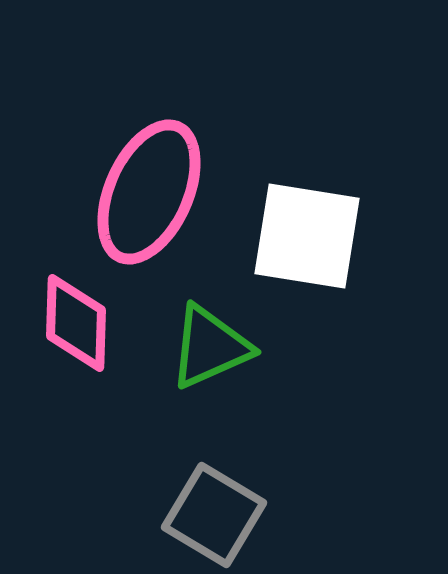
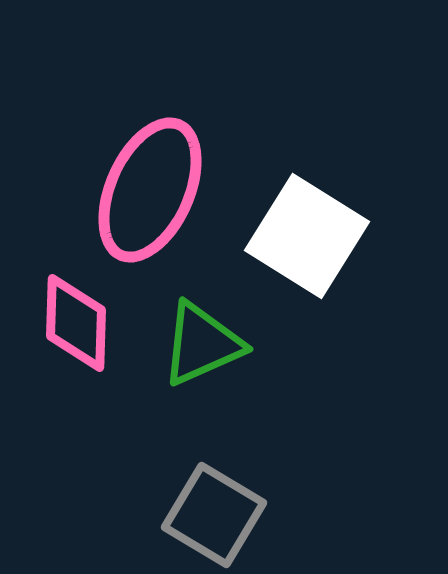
pink ellipse: moved 1 px right, 2 px up
white square: rotated 23 degrees clockwise
green triangle: moved 8 px left, 3 px up
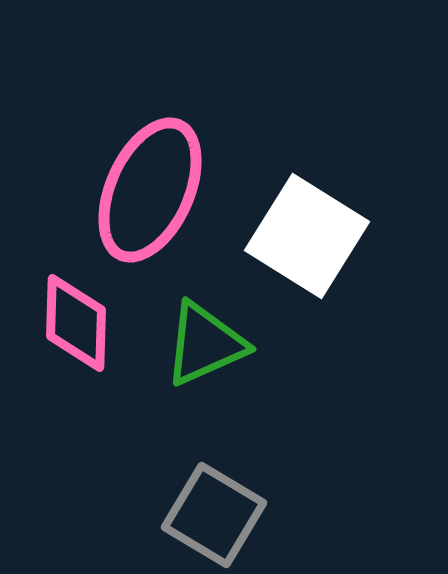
green triangle: moved 3 px right
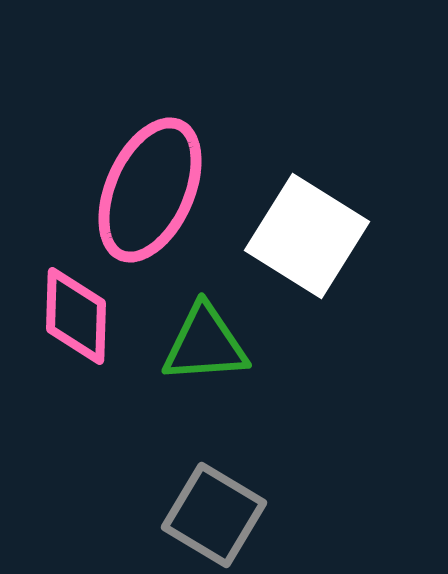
pink diamond: moved 7 px up
green triangle: rotated 20 degrees clockwise
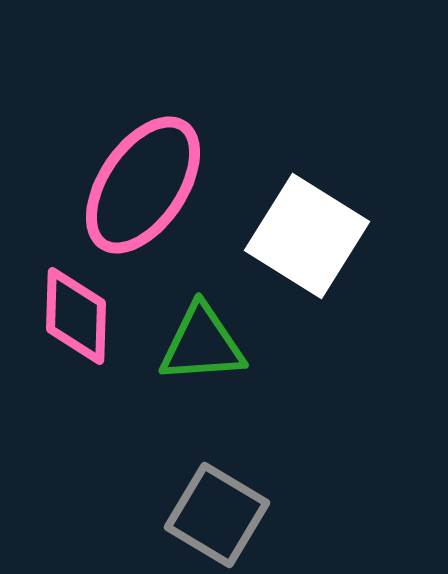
pink ellipse: moved 7 px left, 5 px up; rotated 10 degrees clockwise
green triangle: moved 3 px left
gray square: moved 3 px right
